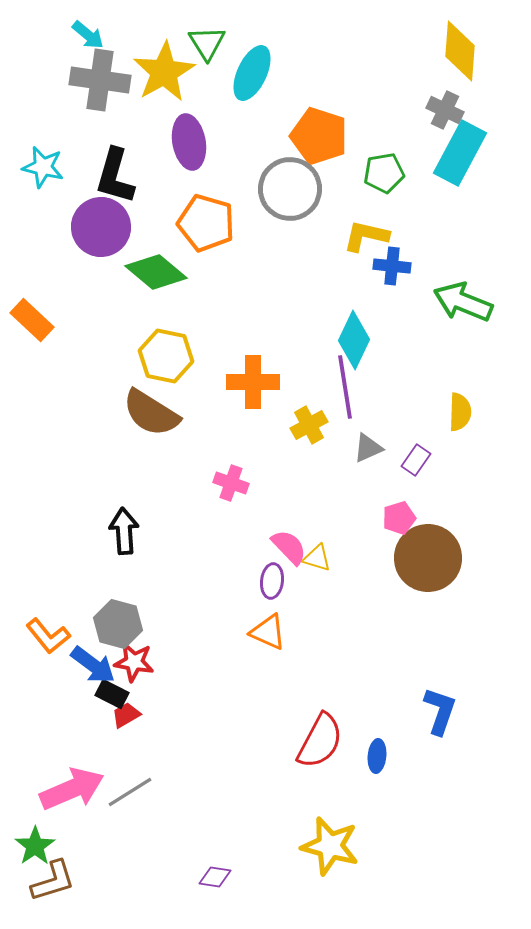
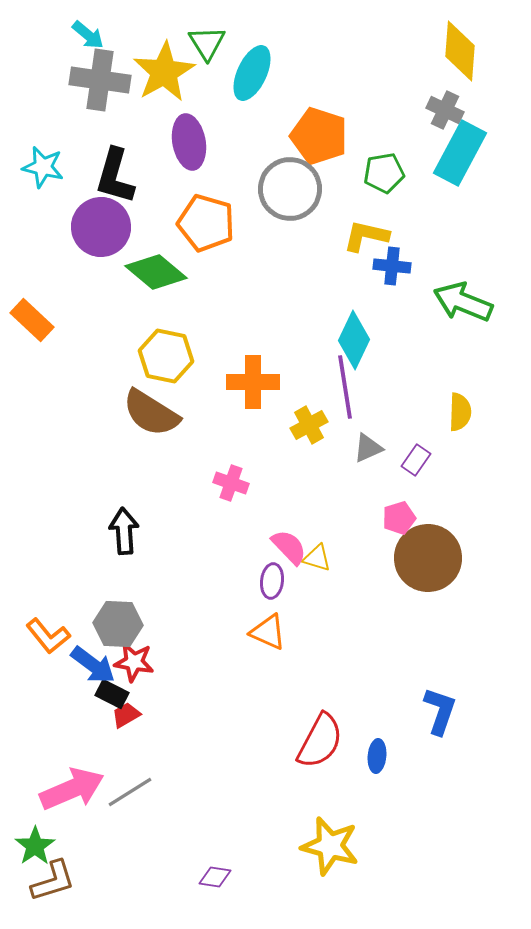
gray hexagon at (118, 624): rotated 12 degrees counterclockwise
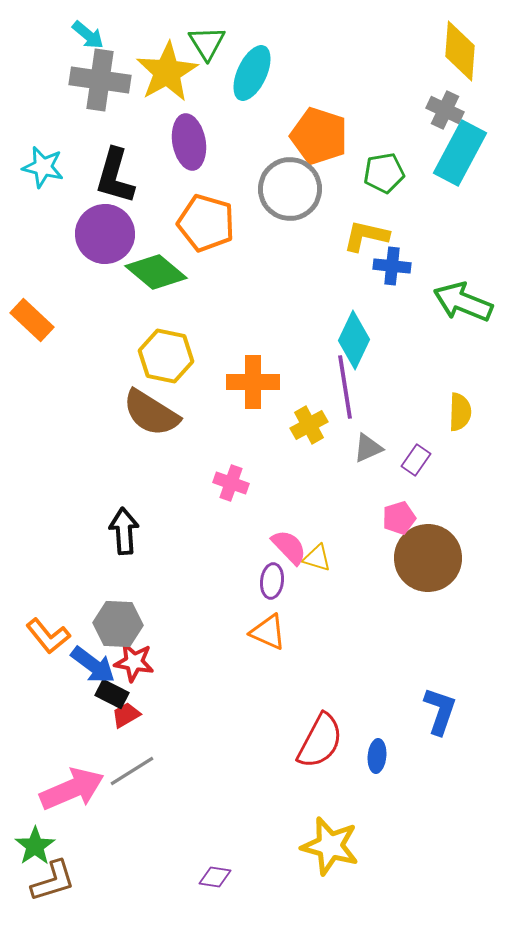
yellow star at (164, 72): moved 3 px right
purple circle at (101, 227): moved 4 px right, 7 px down
gray line at (130, 792): moved 2 px right, 21 px up
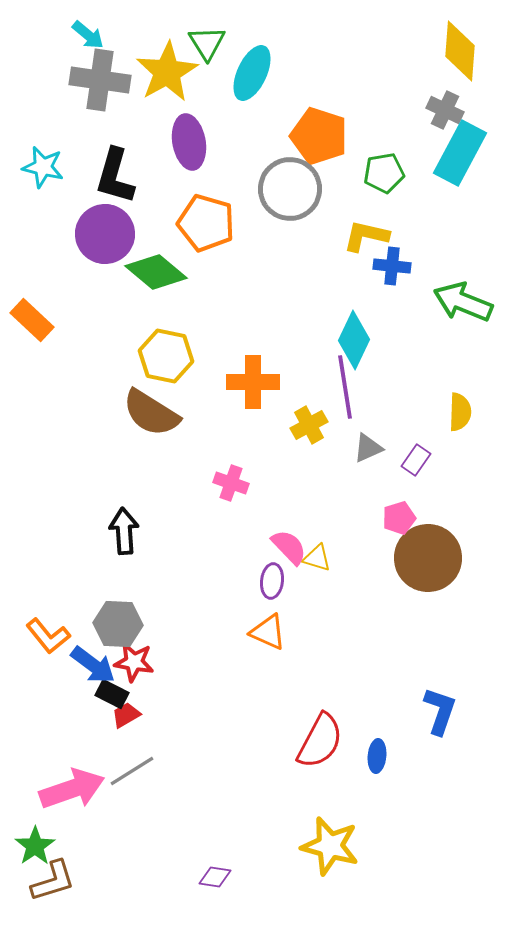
pink arrow at (72, 789): rotated 4 degrees clockwise
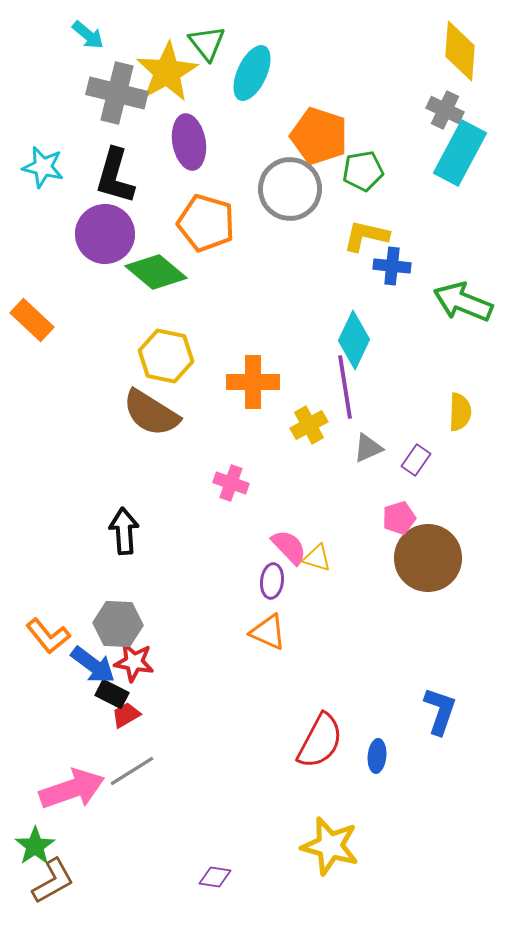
green triangle at (207, 43): rotated 6 degrees counterclockwise
gray cross at (100, 80): moved 17 px right, 13 px down; rotated 6 degrees clockwise
green pentagon at (384, 173): moved 21 px left, 2 px up
brown L-shape at (53, 881): rotated 12 degrees counterclockwise
